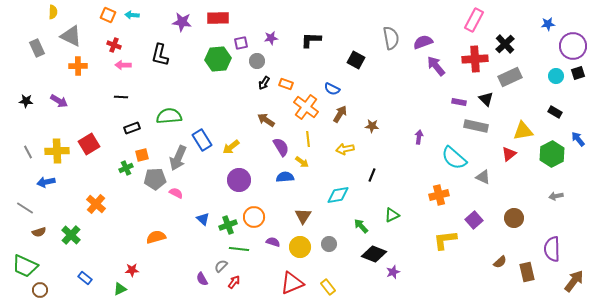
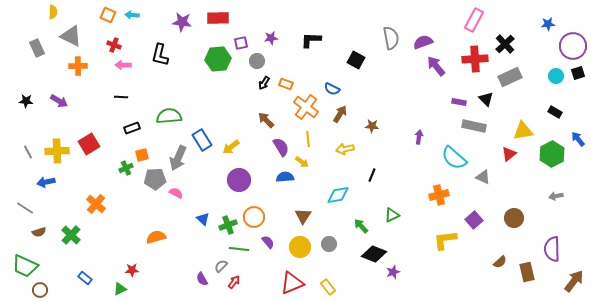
brown arrow at (266, 120): rotated 12 degrees clockwise
gray rectangle at (476, 126): moved 2 px left
purple semicircle at (273, 242): moved 5 px left; rotated 32 degrees clockwise
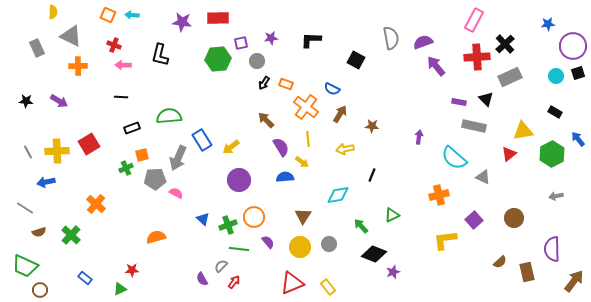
red cross at (475, 59): moved 2 px right, 2 px up
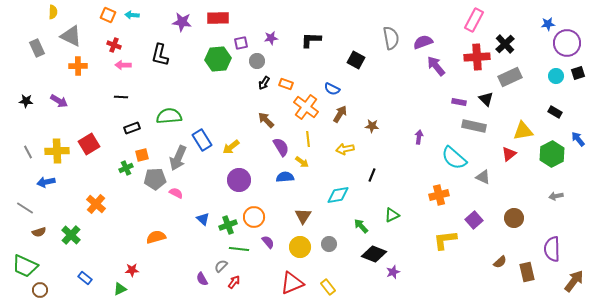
purple circle at (573, 46): moved 6 px left, 3 px up
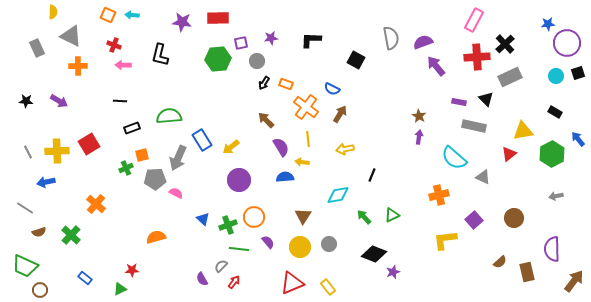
black line at (121, 97): moved 1 px left, 4 px down
brown star at (372, 126): moved 47 px right, 10 px up; rotated 24 degrees clockwise
yellow arrow at (302, 162): rotated 152 degrees clockwise
green arrow at (361, 226): moved 3 px right, 9 px up
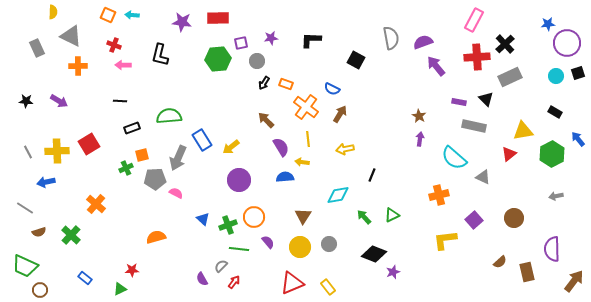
purple arrow at (419, 137): moved 1 px right, 2 px down
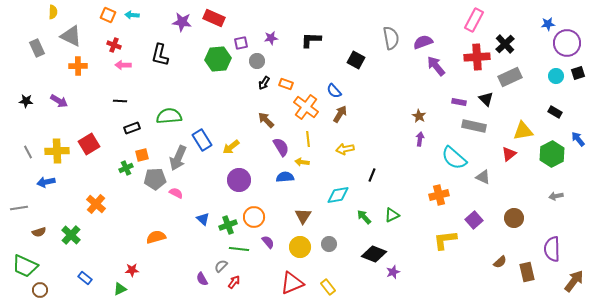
red rectangle at (218, 18): moved 4 px left; rotated 25 degrees clockwise
blue semicircle at (332, 89): moved 2 px right, 2 px down; rotated 21 degrees clockwise
gray line at (25, 208): moved 6 px left; rotated 42 degrees counterclockwise
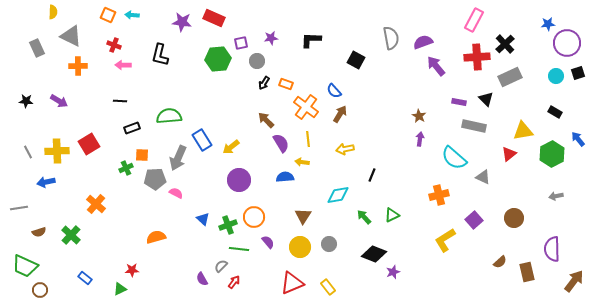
purple semicircle at (281, 147): moved 4 px up
orange square at (142, 155): rotated 16 degrees clockwise
yellow L-shape at (445, 240): rotated 25 degrees counterclockwise
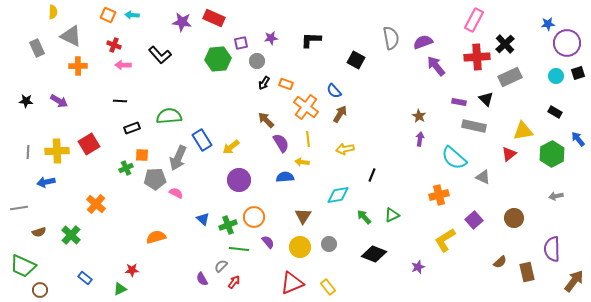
black L-shape at (160, 55): rotated 55 degrees counterclockwise
gray line at (28, 152): rotated 32 degrees clockwise
green trapezoid at (25, 266): moved 2 px left
purple star at (393, 272): moved 25 px right, 5 px up
